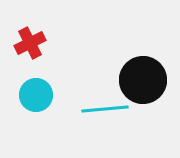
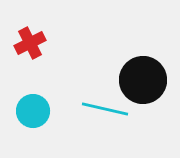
cyan circle: moved 3 px left, 16 px down
cyan line: rotated 18 degrees clockwise
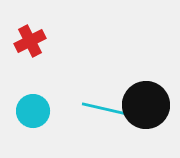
red cross: moved 2 px up
black circle: moved 3 px right, 25 px down
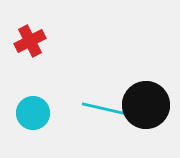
cyan circle: moved 2 px down
